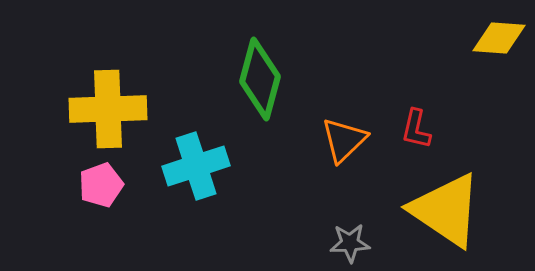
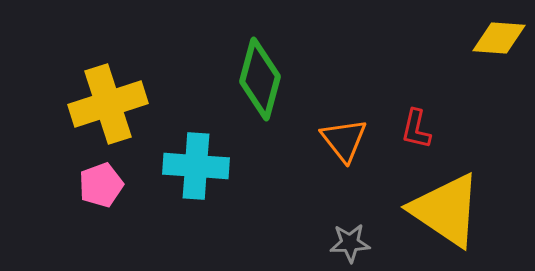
yellow cross: moved 5 px up; rotated 16 degrees counterclockwise
orange triangle: rotated 24 degrees counterclockwise
cyan cross: rotated 22 degrees clockwise
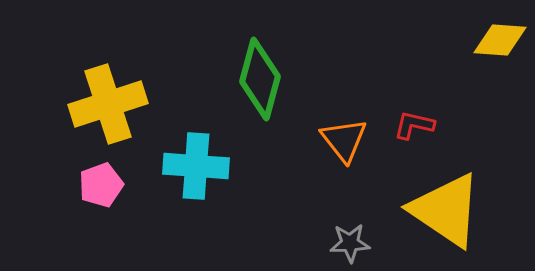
yellow diamond: moved 1 px right, 2 px down
red L-shape: moved 2 px left, 4 px up; rotated 90 degrees clockwise
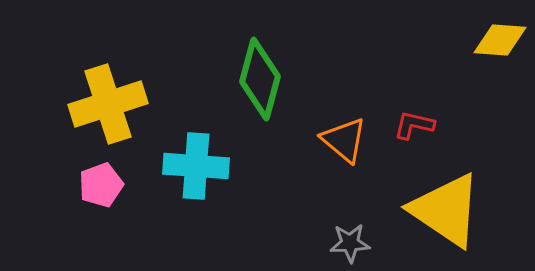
orange triangle: rotated 12 degrees counterclockwise
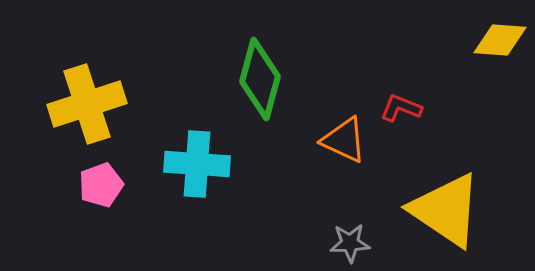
yellow cross: moved 21 px left
red L-shape: moved 13 px left, 17 px up; rotated 9 degrees clockwise
orange triangle: rotated 15 degrees counterclockwise
cyan cross: moved 1 px right, 2 px up
